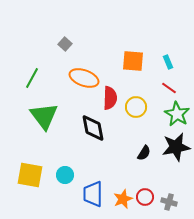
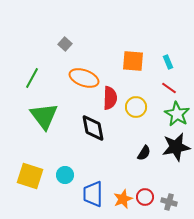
yellow square: moved 1 px down; rotated 8 degrees clockwise
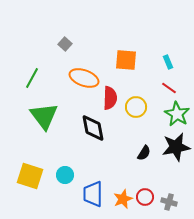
orange square: moved 7 px left, 1 px up
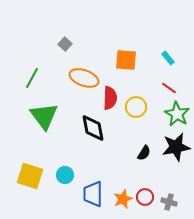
cyan rectangle: moved 4 px up; rotated 16 degrees counterclockwise
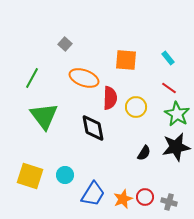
blue trapezoid: rotated 148 degrees counterclockwise
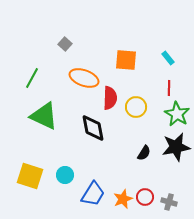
red line: rotated 56 degrees clockwise
green triangle: rotated 28 degrees counterclockwise
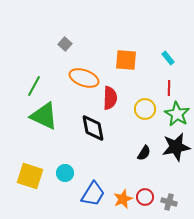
green line: moved 2 px right, 8 px down
yellow circle: moved 9 px right, 2 px down
cyan circle: moved 2 px up
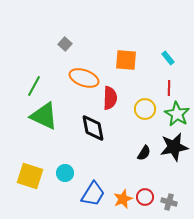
black star: moved 2 px left
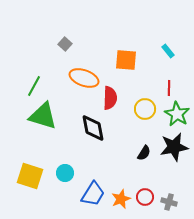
cyan rectangle: moved 7 px up
green triangle: moved 1 px left; rotated 8 degrees counterclockwise
orange star: moved 2 px left
